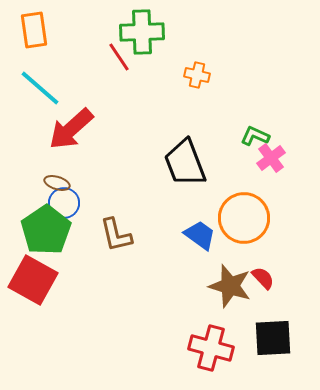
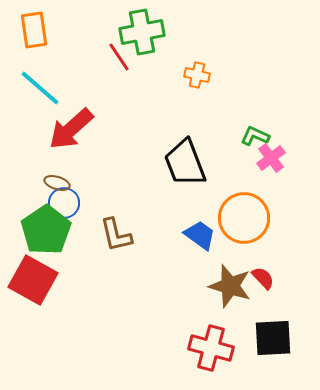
green cross: rotated 9 degrees counterclockwise
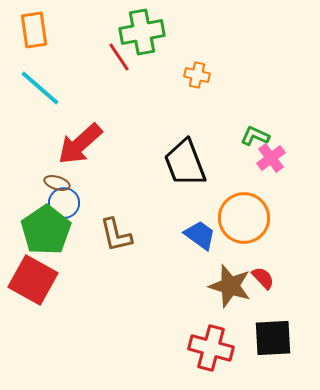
red arrow: moved 9 px right, 15 px down
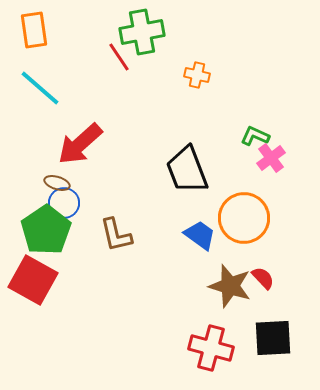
black trapezoid: moved 2 px right, 7 px down
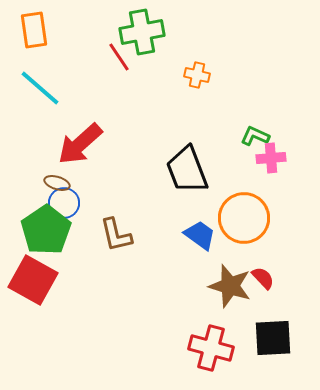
pink cross: rotated 32 degrees clockwise
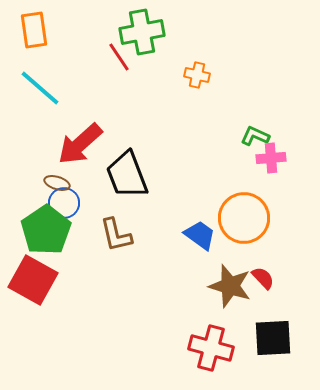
black trapezoid: moved 60 px left, 5 px down
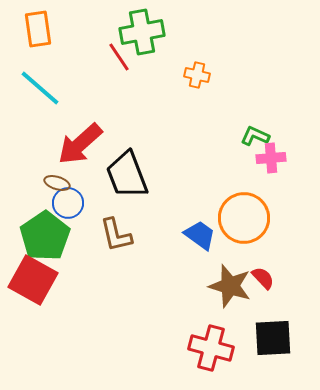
orange rectangle: moved 4 px right, 1 px up
blue circle: moved 4 px right
green pentagon: moved 1 px left, 6 px down
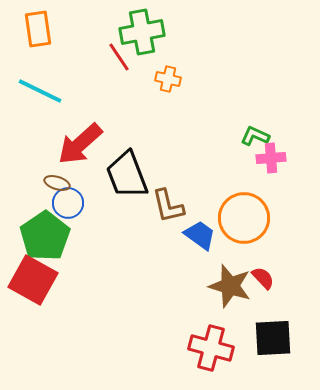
orange cross: moved 29 px left, 4 px down
cyan line: moved 3 px down; rotated 15 degrees counterclockwise
brown L-shape: moved 52 px right, 29 px up
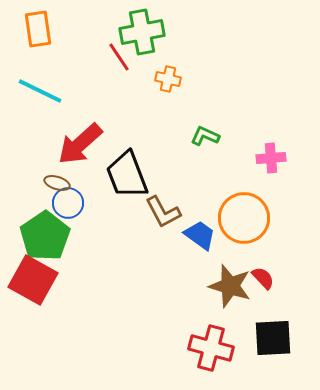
green L-shape: moved 50 px left
brown L-shape: moved 5 px left, 6 px down; rotated 15 degrees counterclockwise
